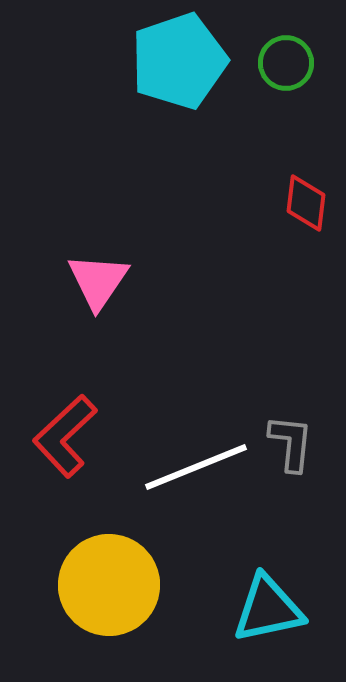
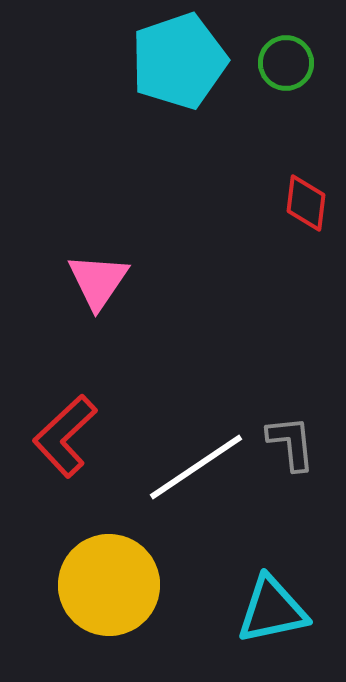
gray L-shape: rotated 12 degrees counterclockwise
white line: rotated 12 degrees counterclockwise
cyan triangle: moved 4 px right, 1 px down
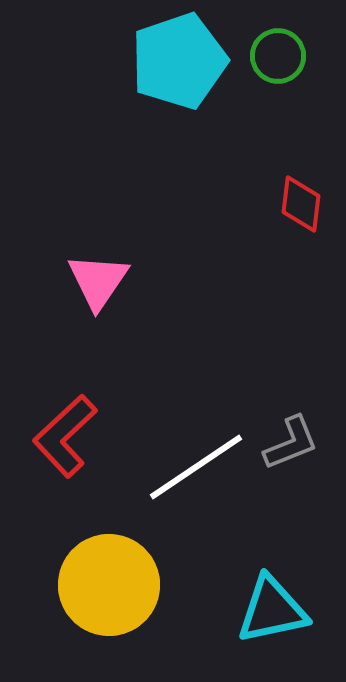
green circle: moved 8 px left, 7 px up
red diamond: moved 5 px left, 1 px down
gray L-shape: rotated 74 degrees clockwise
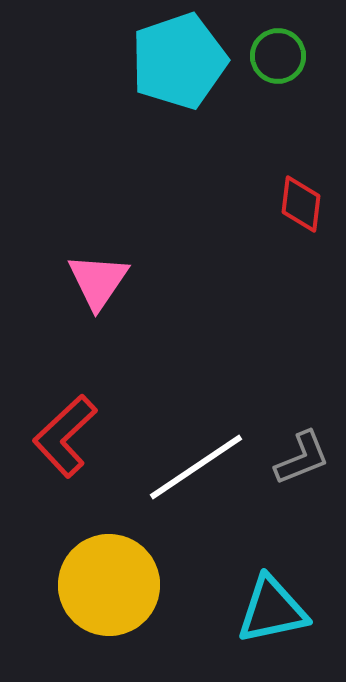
gray L-shape: moved 11 px right, 15 px down
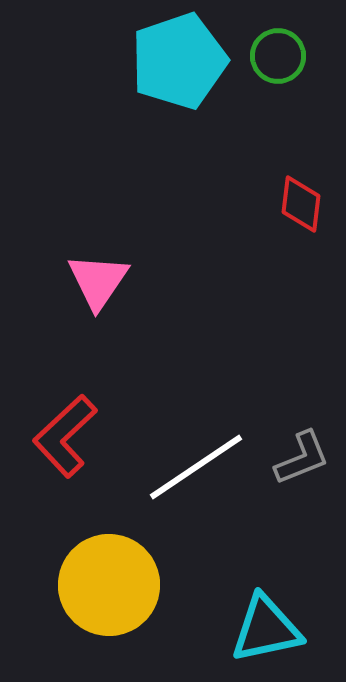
cyan triangle: moved 6 px left, 19 px down
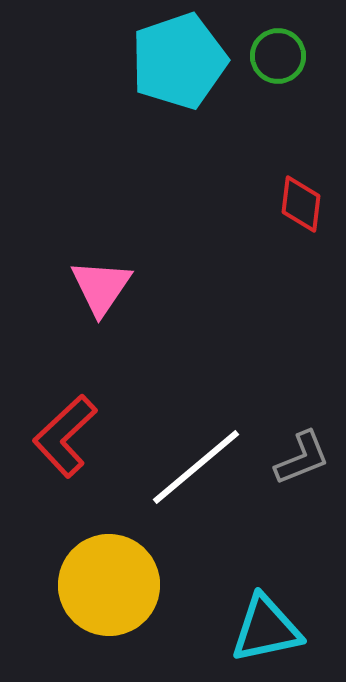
pink triangle: moved 3 px right, 6 px down
white line: rotated 6 degrees counterclockwise
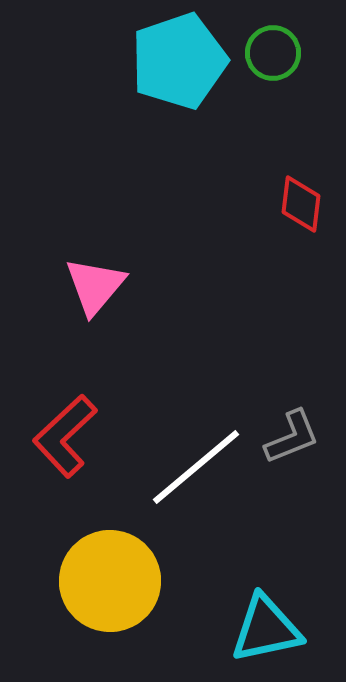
green circle: moved 5 px left, 3 px up
pink triangle: moved 6 px left, 1 px up; rotated 6 degrees clockwise
gray L-shape: moved 10 px left, 21 px up
yellow circle: moved 1 px right, 4 px up
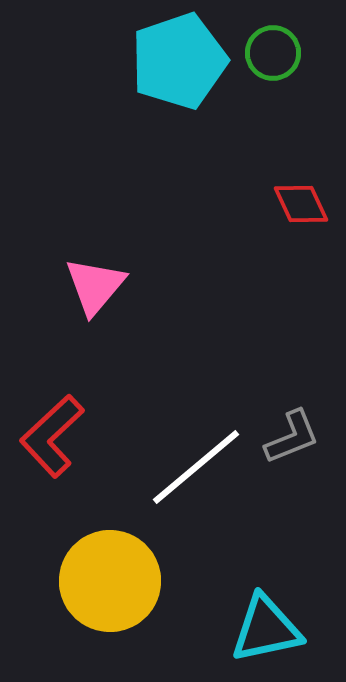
red diamond: rotated 32 degrees counterclockwise
red L-shape: moved 13 px left
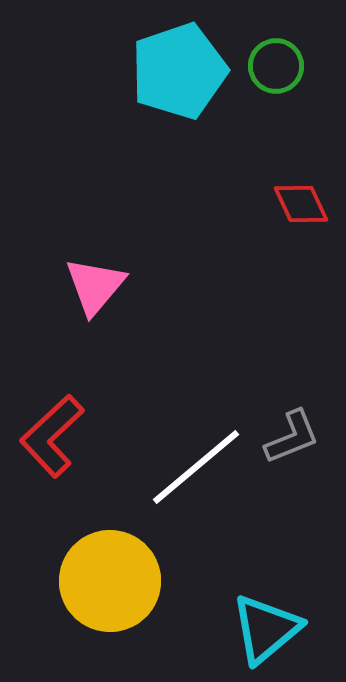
green circle: moved 3 px right, 13 px down
cyan pentagon: moved 10 px down
cyan triangle: rotated 28 degrees counterclockwise
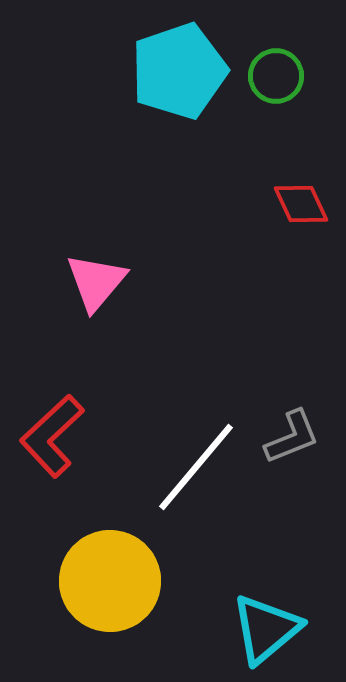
green circle: moved 10 px down
pink triangle: moved 1 px right, 4 px up
white line: rotated 10 degrees counterclockwise
